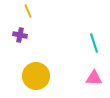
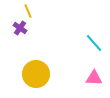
purple cross: moved 7 px up; rotated 24 degrees clockwise
cyan line: rotated 24 degrees counterclockwise
yellow circle: moved 2 px up
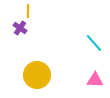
yellow line: rotated 24 degrees clockwise
yellow circle: moved 1 px right, 1 px down
pink triangle: moved 1 px right, 2 px down
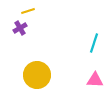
yellow line: rotated 72 degrees clockwise
purple cross: rotated 24 degrees clockwise
cyan line: rotated 60 degrees clockwise
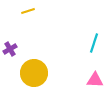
purple cross: moved 10 px left, 21 px down
yellow circle: moved 3 px left, 2 px up
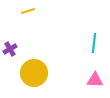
cyan line: rotated 12 degrees counterclockwise
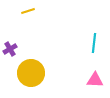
yellow circle: moved 3 px left
